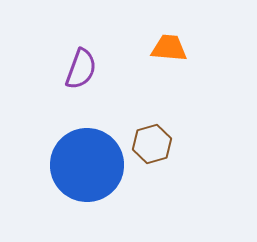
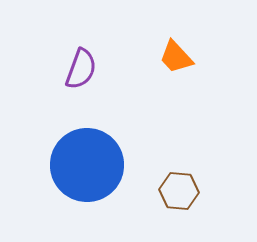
orange trapezoid: moved 7 px right, 9 px down; rotated 138 degrees counterclockwise
brown hexagon: moved 27 px right, 47 px down; rotated 21 degrees clockwise
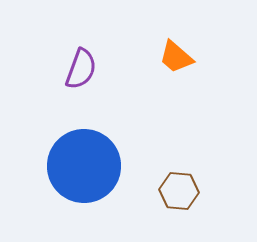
orange trapezoid: rotated 6 degrees counterclockwise
blue circle: moved 3 px left, 1 px down
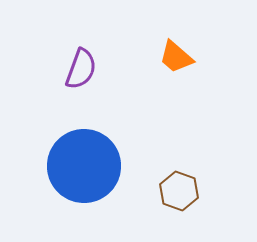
brown hexagon: rotated 15 degrees clockwise
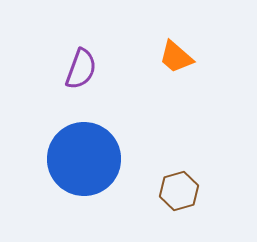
blue circle: moved 7 px up
brown hexagon: rotated 24 degrees clockwise
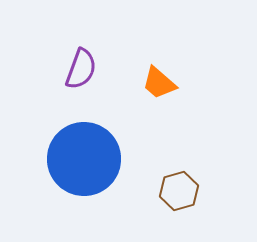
orange trapezoid: moved 17 px left, 26 px down
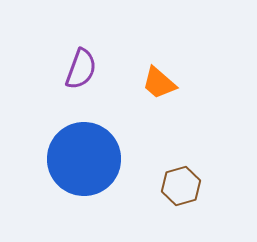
brown hexagon: moved 2 px right, 5 px up
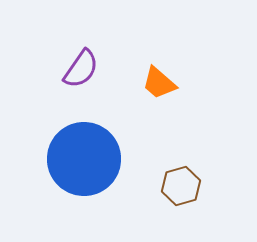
purple semicircle: rotated 15 degrees clockwise
